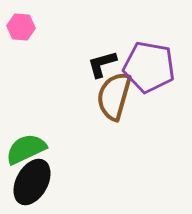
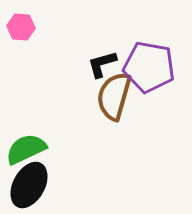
black ellipse: moved 3 px left, 3 px down
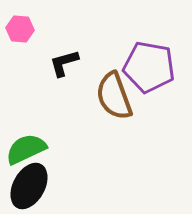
pink hexagon: moved 1 px left, 2 px down
black L-shape: moved 38 px left, 1 px up
brown semicircle: rotated 36 degrees counterclockwise
black ellipse: moved 1 px down
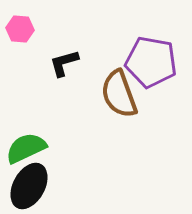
purple pentagon: moved 2 px right, 5 px up
brown semicircle: moved 5 px right, 2 px up
green semicircle: moved 1 px up
